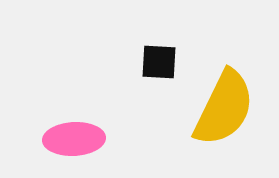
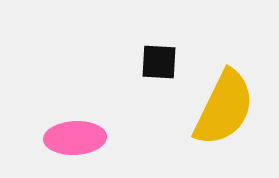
pink ellipse: moved 1 px right, 1 px up
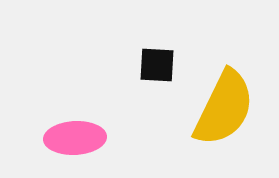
black square: moved 2 px left, 3 px down
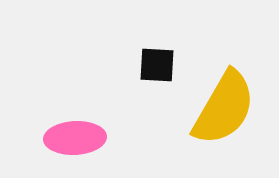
yellow semicircle: rotated 4 degrees clockwise
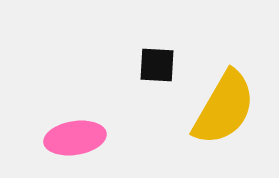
pink ellipse: rotated 6 degrees counterclockwise
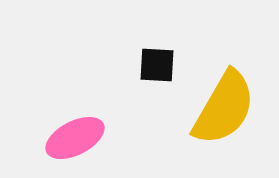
pink ellipse: rotated 18 degrees counterclockwise
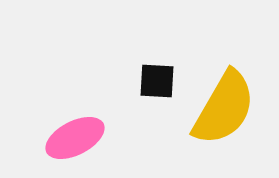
black square: moved 16 px down
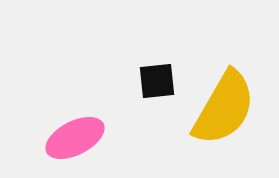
black square: rotated 9 degrees counterclockwise
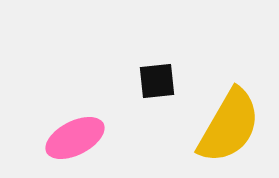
yellow semicircle: moved 5 px right, 18 px down
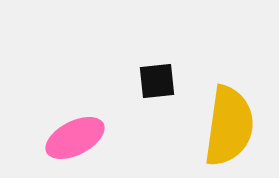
yellow semicircle: rotated 22 degrees counterclockwise
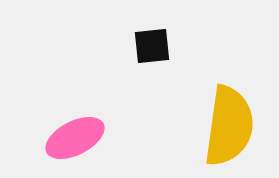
black square: moved 5 px left, 35 px up
